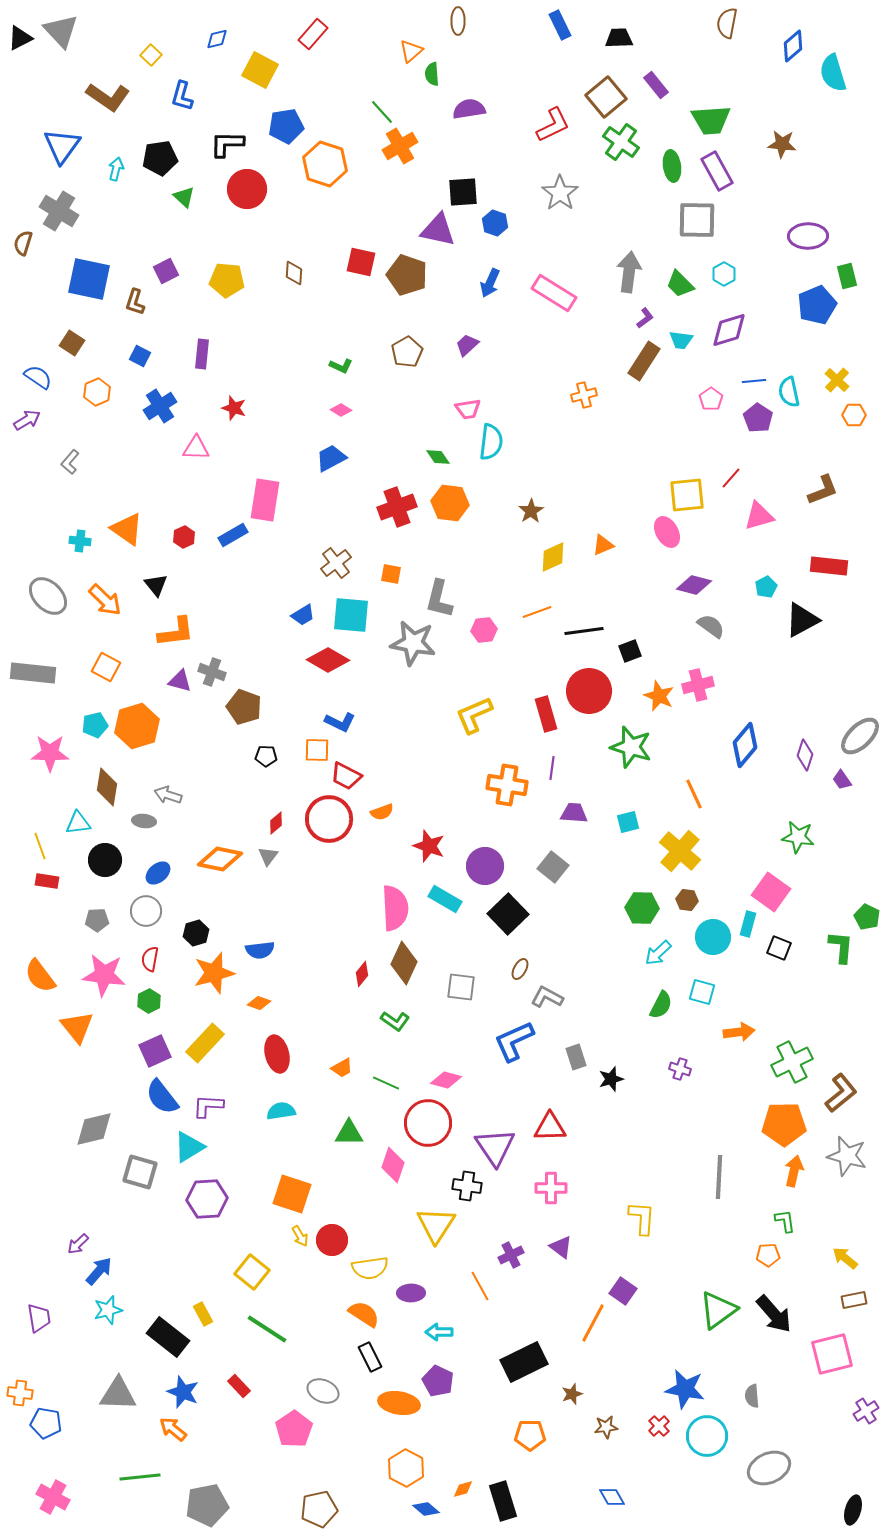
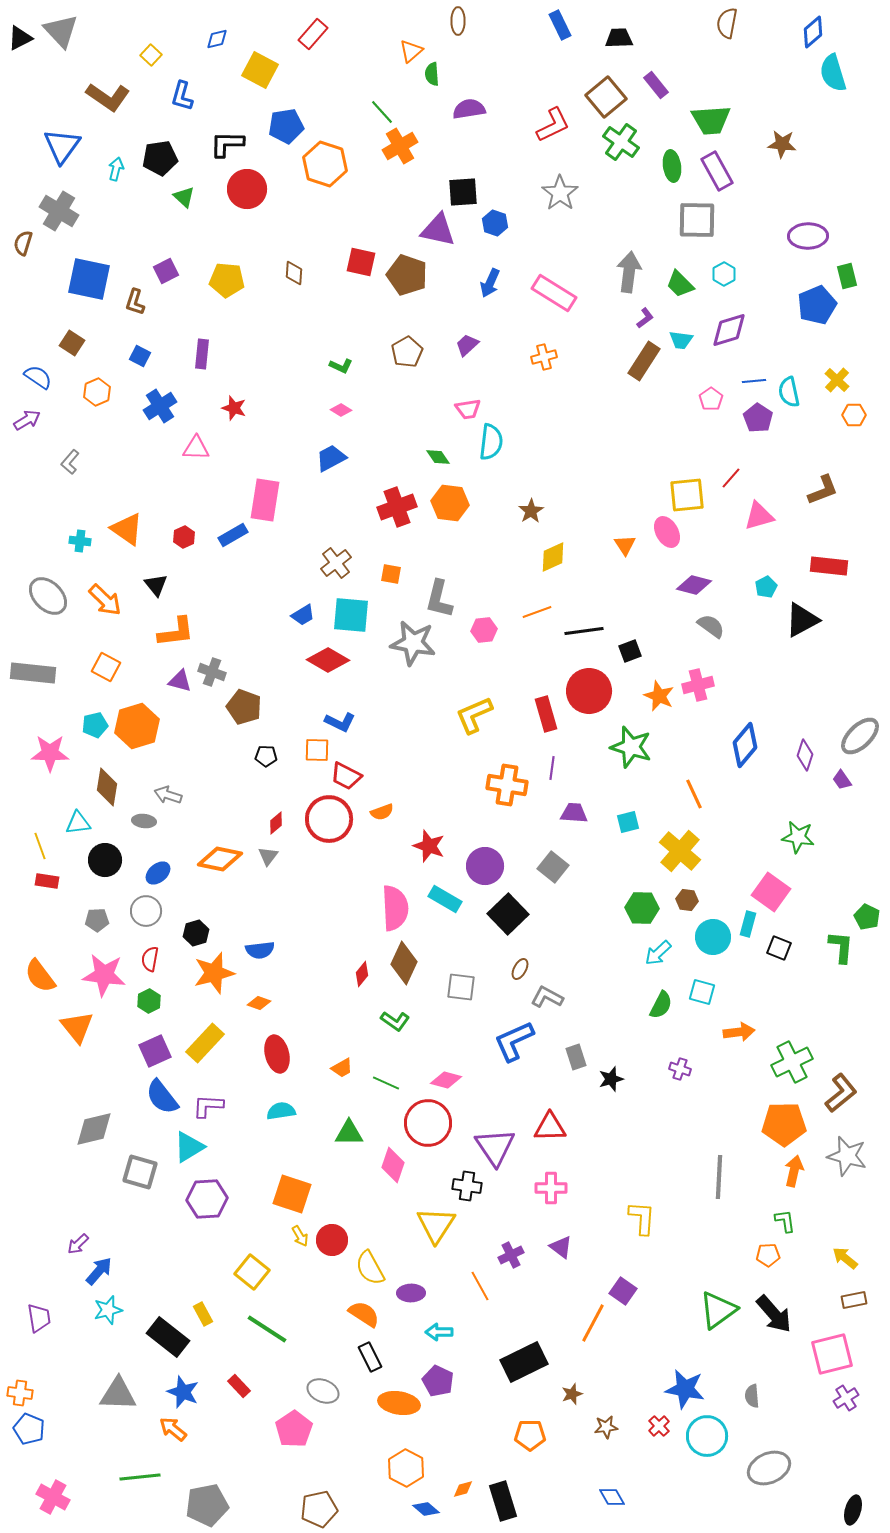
blue diamond at (793, 46): moved 20 px right, 14 px up
orange cross at (584, 395): moved 40 px left, 38 px up
orange triangle at (603, 545): moved 22 px right; rotated 40 degrees counterclockwise
yellow semicircle at (370, 1268): rotated 69 degrees clockwise
purple cross at (866, 1411): moved 20 px left, 13 px up
blue pentagon at (46, 1423): moved 17 px left, 6 px down; rotated 12 degrees clockwise
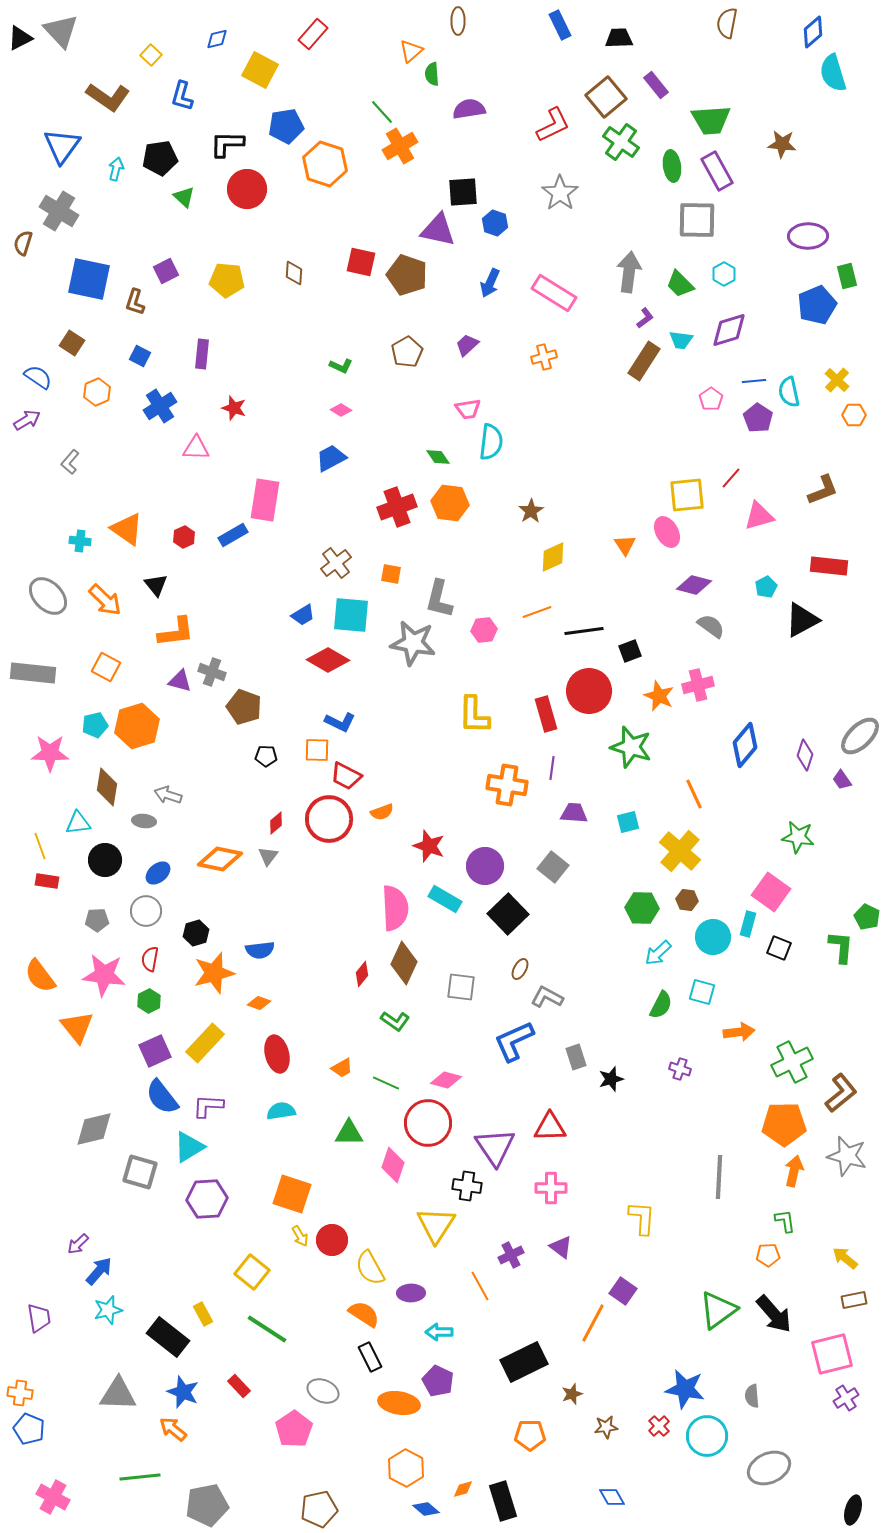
yellow L-shape at (474, 715): rotated 66 degrees counterclockwise
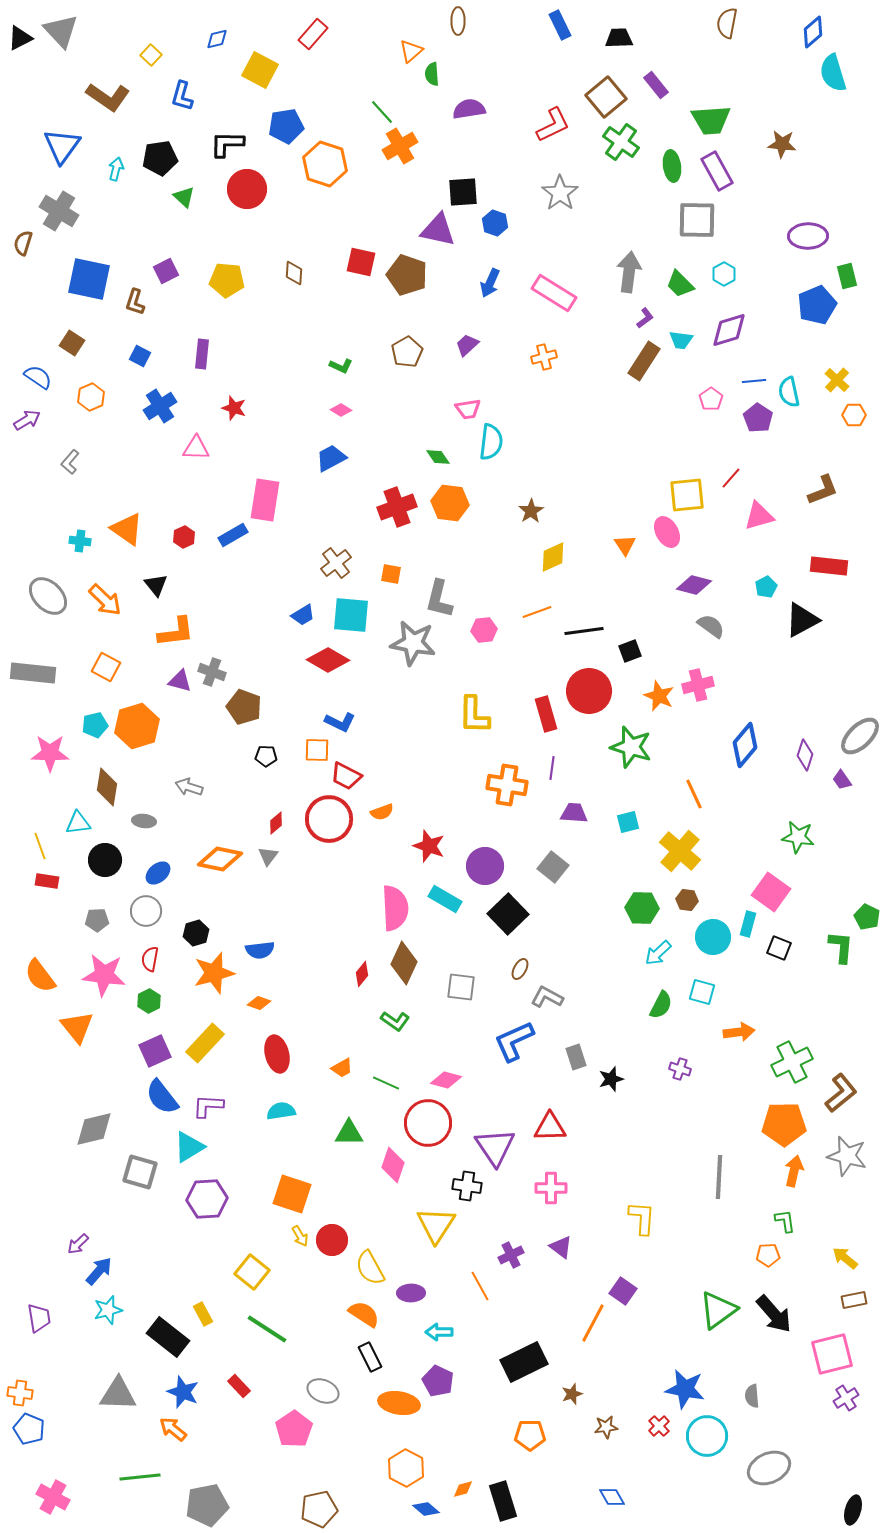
orange hexagon at (97, 392): moved 6 px left, 5 px down
gray arrow at (168, 795): moved 21 px right, 8 px up
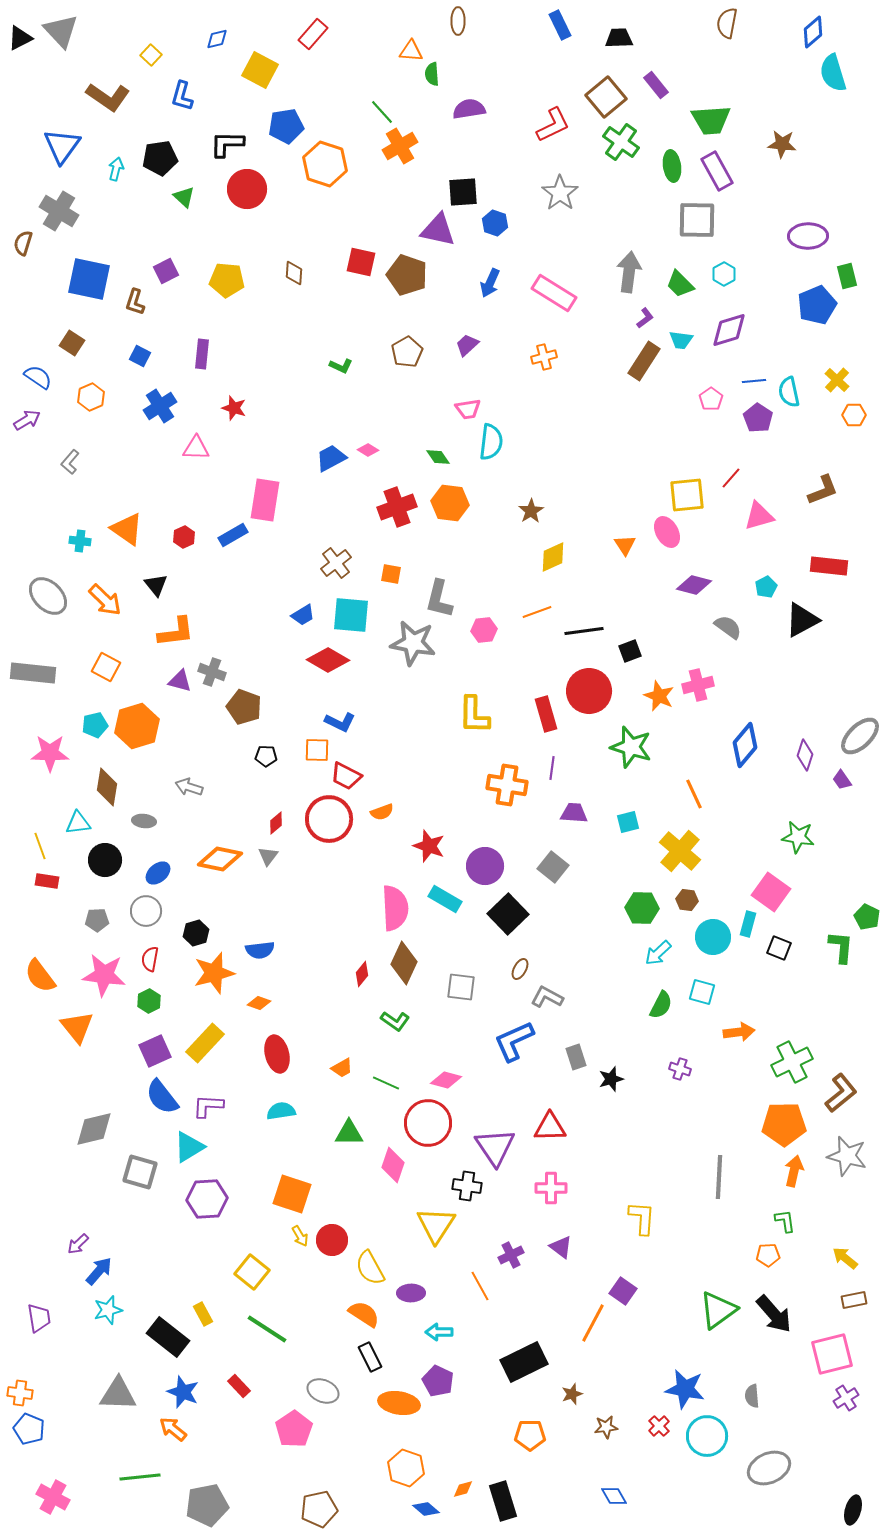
orange triangle at (411, 51): rotated 45 degrees clockwise
pink diamond at (341, 410): moved 27 px right, 40 px down
gray semicircle at (711, 626): moved 17 px right, 1 px down
orange hexagon at (406, 1468): rotated 9 degrees counterclockwise
blue diamond at (612, 1497): moved 2 px right, 1 px up
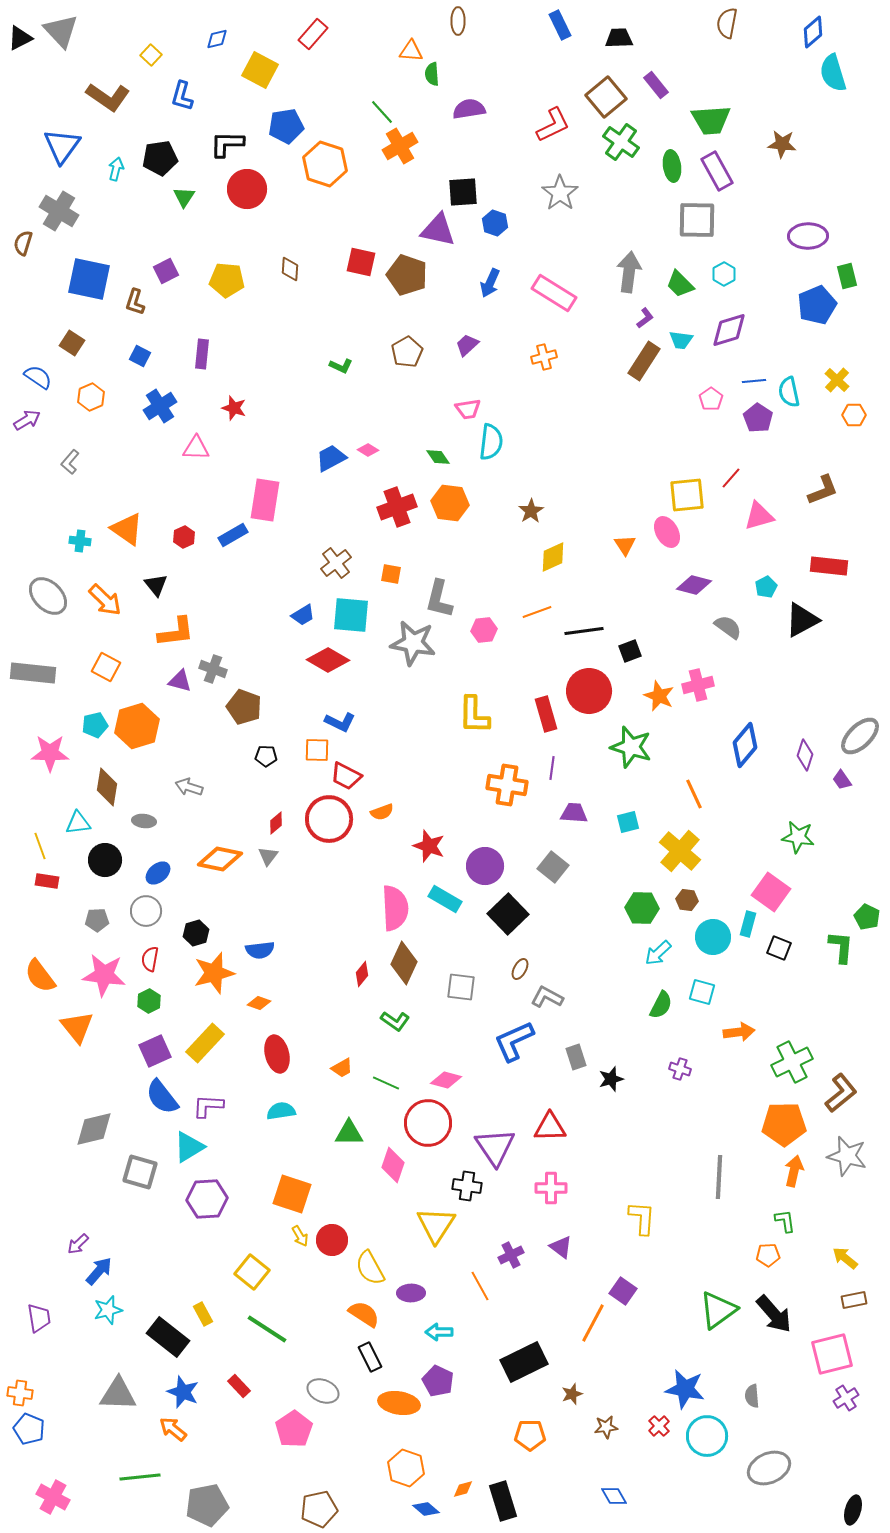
green triangle at (184, 197): rotated 20 degrees clockwise
brown diamond at (294, 273): moved 4 px left, 4 px up
gray cross at (212, 672): moved 1 px right, 3 px up
